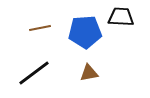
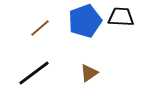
brown line: rotated 30 degrees counterclockwise
blue pentagon: moved 11 px up; rotated 16 degrees counterclockwise
brown triangle: rotated 24 degrees counterclockwise
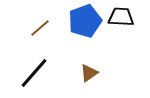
black line: rotated 12 degrees counterclockwise
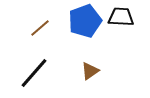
brown triangle: moved 1 px right, 2 px up
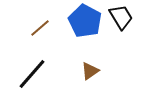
black trapezoid: rotated 56 degrees clockwise
blue pentagon: rotated 24 degrees counterclockwise
black line: moved 2 px left, 1 px down
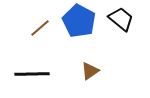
black trapezoid: moved 2 px down; rotated 20 degrees counterclockwise
blue pentagon: moved 6 px left
black line: rotated 48 degrees clockwise
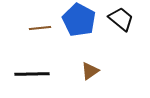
blue pentagon: moved 1 px up
brown line: rotated 35 degrees clockwise
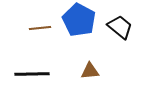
black trapezoid: moved 1 px left, 8 px down
brown triangle: rotated 30 degrees clockwise
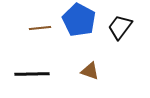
black trapezoid: rotated 92 degrees counterclockwise
brown triangle: rotated 24 degrees clockwise
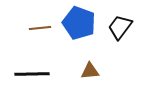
blue pentagon: moved 3 px down; rotated 8 degrees counterclockwise
brown triangle: rotated 24 degrees counterclockwise
